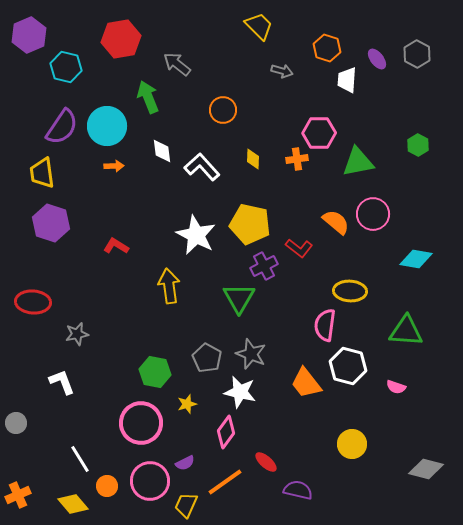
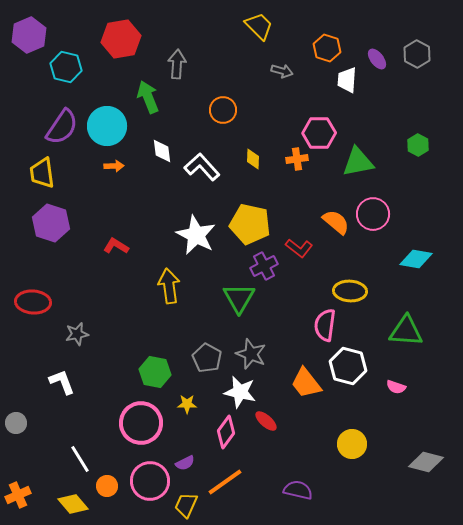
gray arrow at (177, 64): rotated 56 degrees clockwise
yellow star at (187, 404): rotated 18 degrees clockwise
red ellipse at (266, 462): moved 41 px up
gray diamond at (426, 469): moved 7 px up
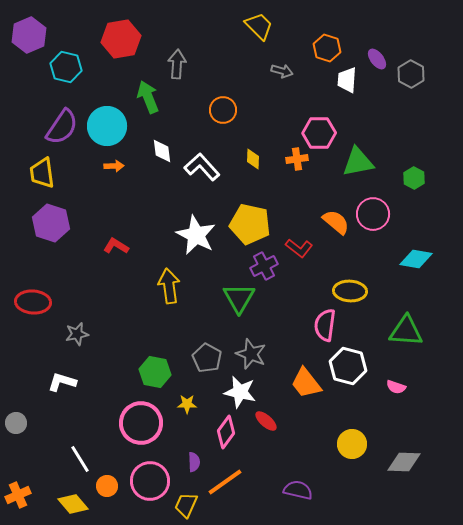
gray hexagon at (417, 54): moved 6 px left, 20 px down
green hexagon at (418, 145): moved 4 px left, 33 px down
white L-shape at (62, 382): rotated 52 degrees counterclockwise
gray diamond at (426, 462): moved 22 px left; rotated 12 degrees counterclockwise
purple semicircle at (185, 463): moved 9 px right, 1 px up; rotated 66 degrees counterclockwise
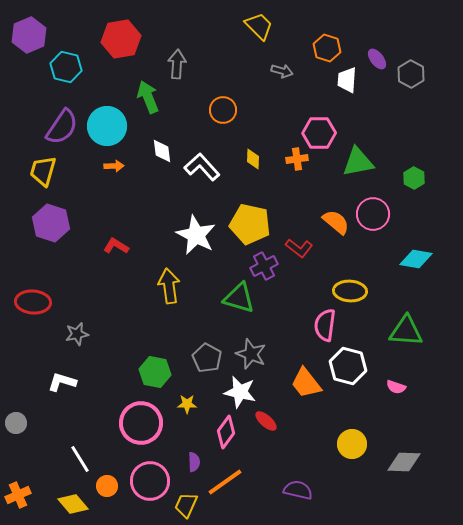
yellow trapezoid at (42, 173): moved 1 px right, 2 px up; rotated 24 degrees clockwise
green triangle at (239, 298): rotated 44 degrees counterclockwise
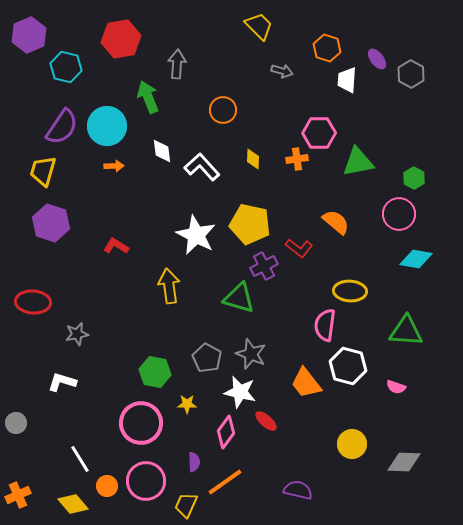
pink circle at (373, 214): moved 26 px right
pink circle at (150, 481): moved 4 px left
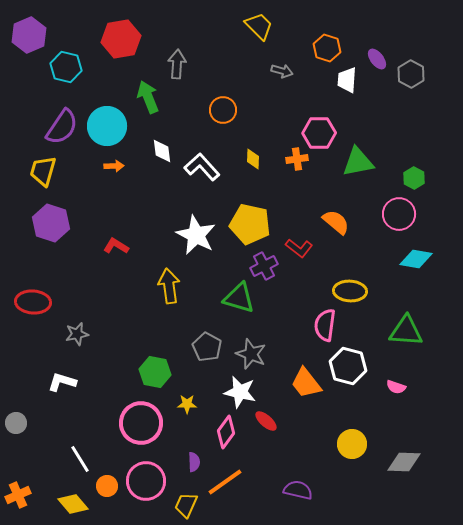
gray pentagon at (207, 358): moved 11 px up
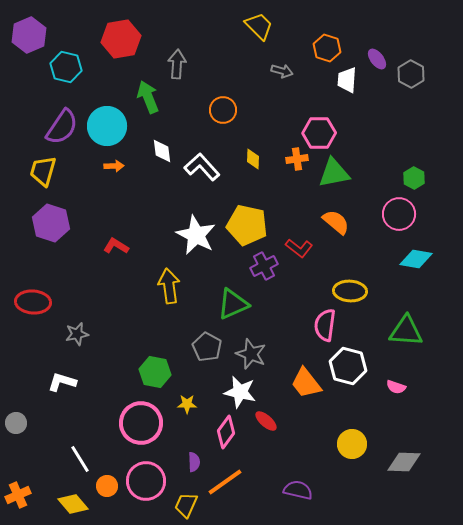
green triangle at (358, 162): moved 24 px left, 11 px down
yellow pentagon at (250, 224): moved 3 px left, 1 px down
green triangle at (239, 298): moved 6 px left, 6 px down; rotated 40 degrees counterclockwise
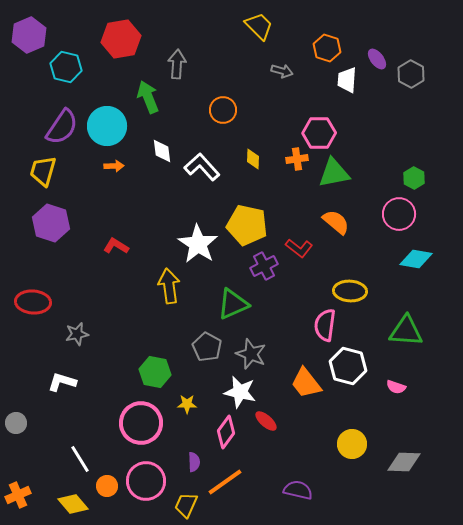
white star at (196, 235): moved 2 px right, 9 px down; rotated 6 degrees clockwise
